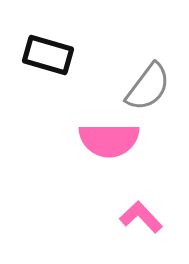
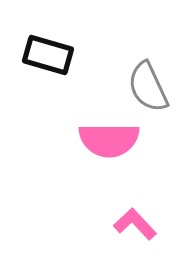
gray semicircle: rotated 118 degrees clockwise
pink L-shape: moved 6 px left, 7 px down
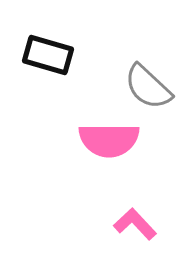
gray semicircle: rotated 22 degrees counterclockwise
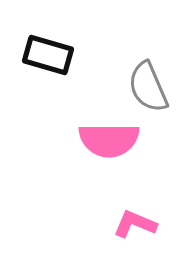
gray semicircle: rotated 24 degrees clockwise
pink L-shape: rotated 24 degrees counterclockwise
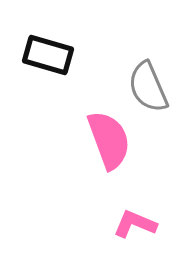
pink semicircle: rotated 110 degrees counterclockwise
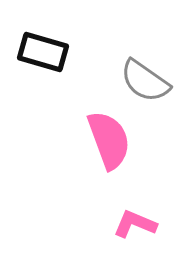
black rectangle: moved 5 px left, 3 px up
gray semicircle: moved 3 px left, 6 px up; rotated 32 degrees counterclockwise
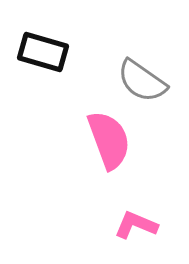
gray semicircle: moved 3 px left
pink L-shape: moved 1 px right, 1 px down
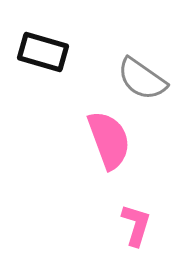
gray semicircle: moved 2 px up
pink L-shape: rotated 84 degrees clockwise
